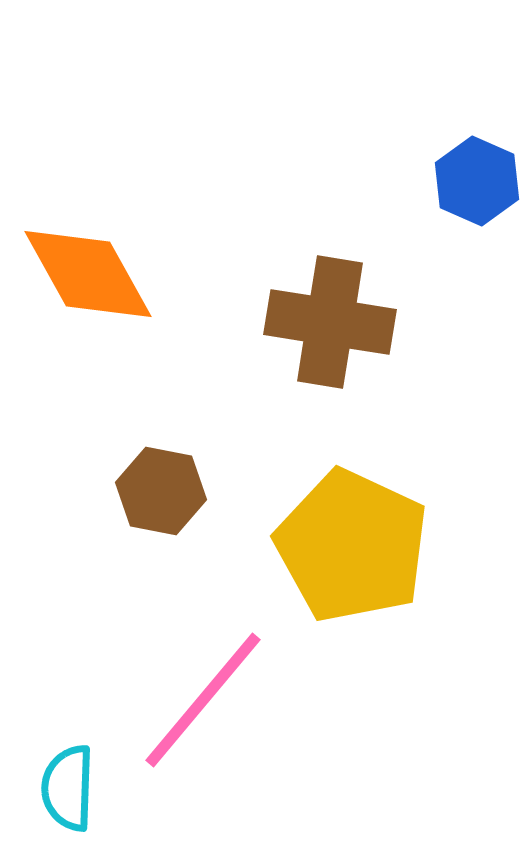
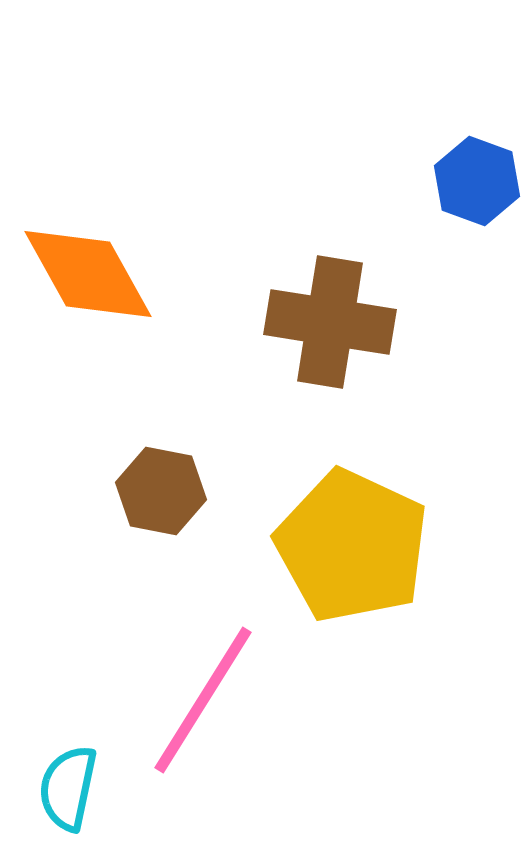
blue hexagon: rotated 4 degrees counterclockwise
pink line: rotated 8 degrees counterclockwise
cyan semicircle: rotated 10 degrees clockwise
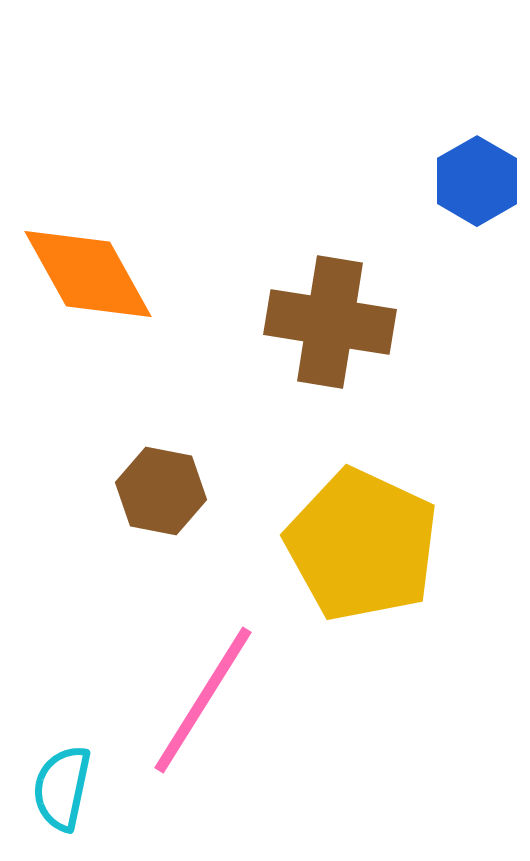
blue hexagon: rotated 10 degrees clockwise
yellow pentagon: moved 10 px right, 1 px up
cyan semicircle: moved 6 px left
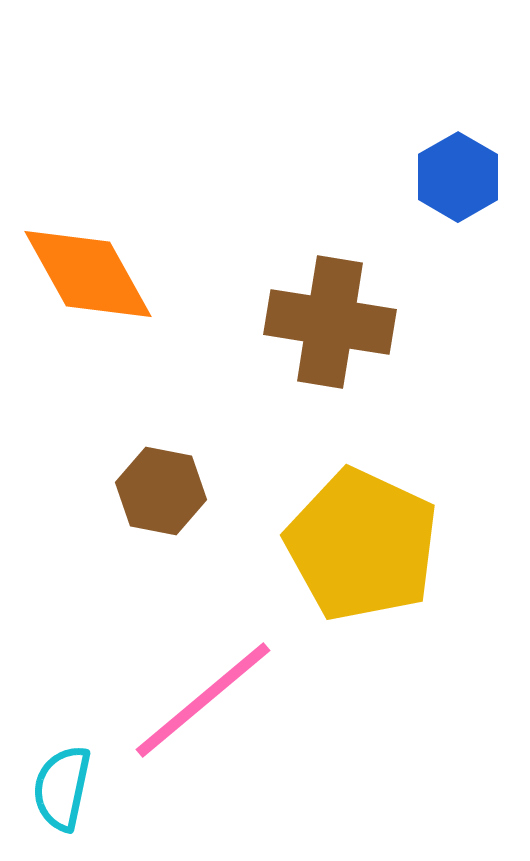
blue hexagon: moved 19 px left, 4 px up
pink line: rotated 18 degrees clockwise
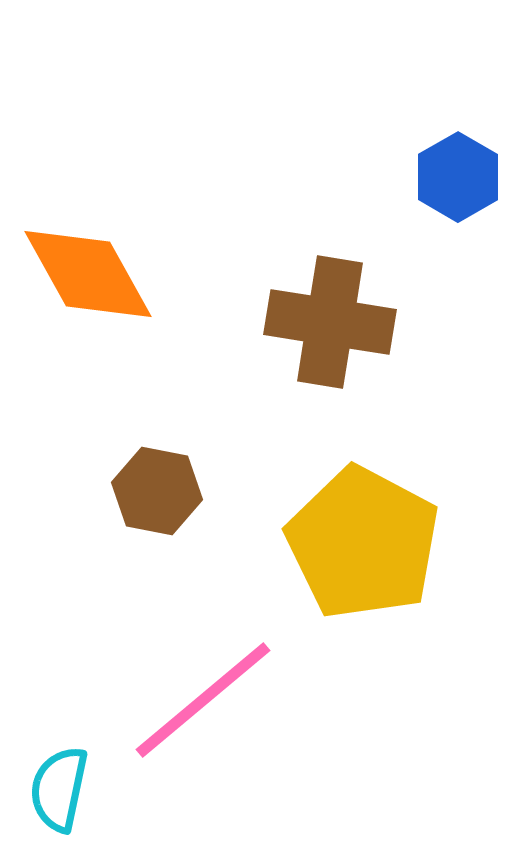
brown hexagon: moved 4 px left
yellow pentagon: moved 1 px right, 2 px up; rotated 3 degrees clockwise
cyan semicircle: moved 3 px left, 1 px down
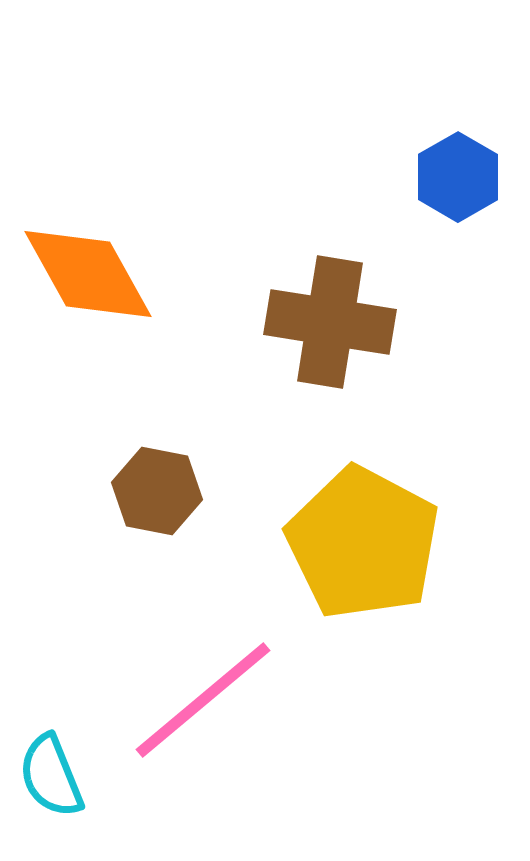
cyan semicircle: moved 8 px left, 13 px up; rotated 34 degrees counterclockwise
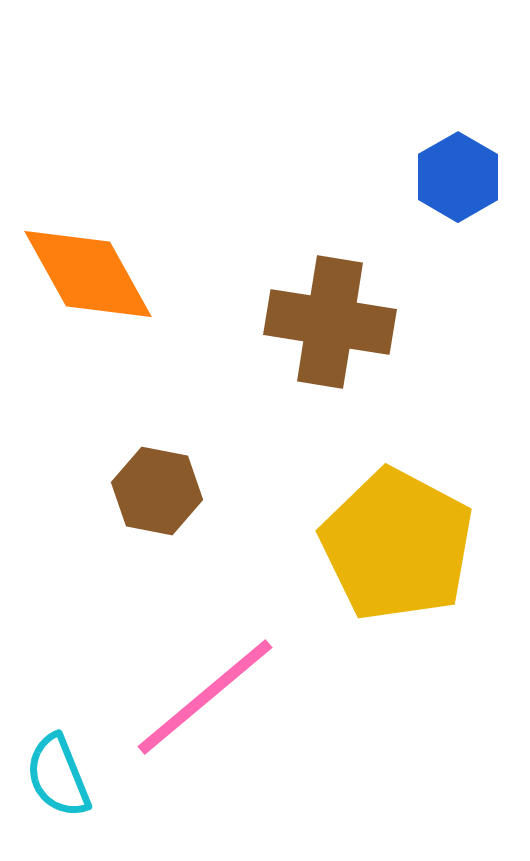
yellow pentagon: moved 34 px right, 2 px down
pink line: moved 2 px right, 3 px up
cyan semicircle: moved 7 px right
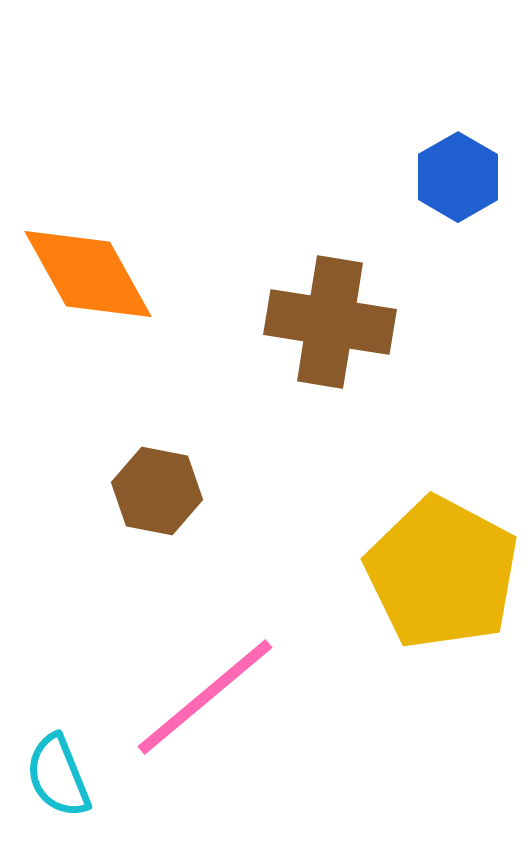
yellow pentagon: moved 45 px right, 28 px down
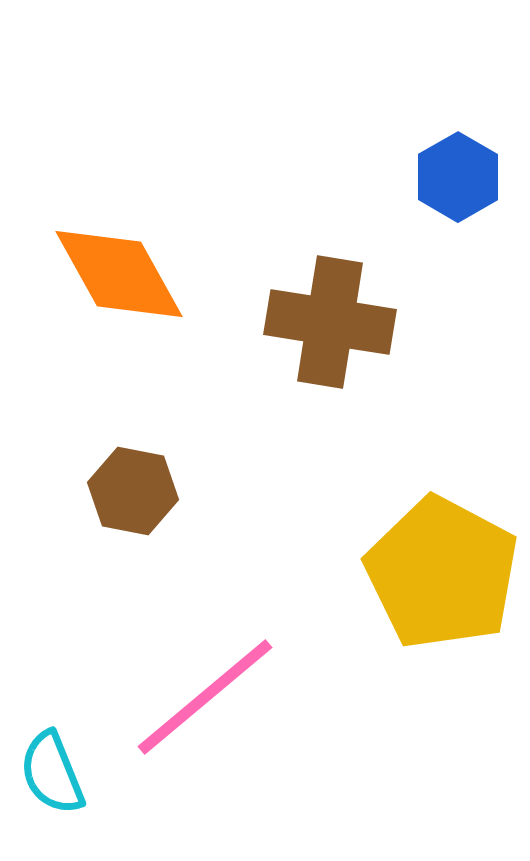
orange diamond: moved 31 px right
brown hexagon: moved 24 px left
cyan semicircle: moved 6 px left, 3 px up
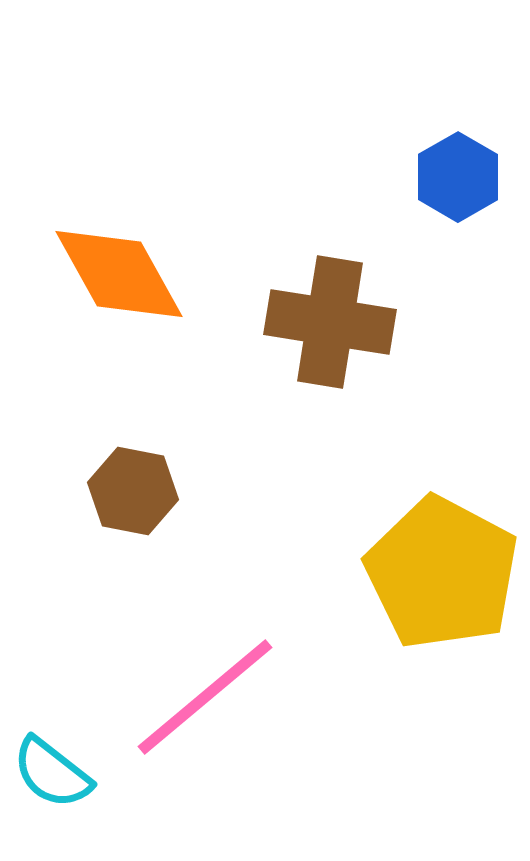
cyan semicircle: rotated 30 degrees counterclockwise
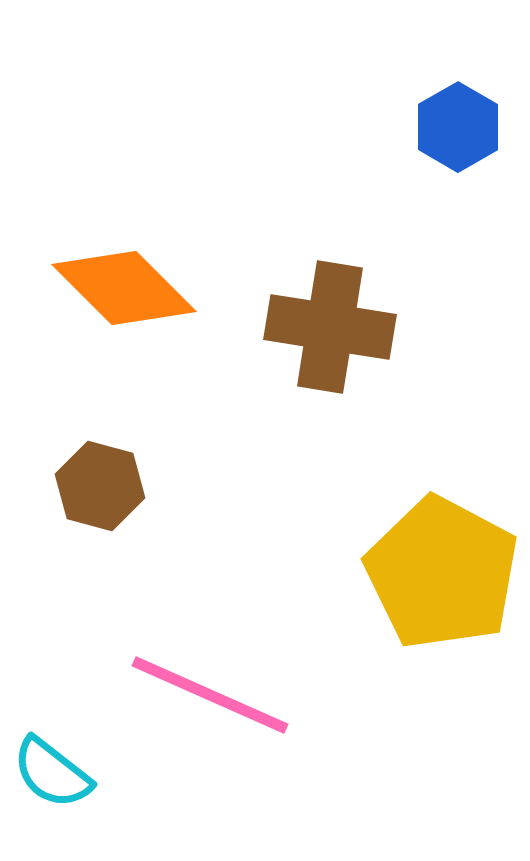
blue hexagon: moved 50 px up
orange diamond: moved 5 px right, 14 px down; rotated 16 degrees counterclockwise
brown cross: moved 5 px down
brown hexagon: moved 33 px left, 5 px up; rotated 4 degrees clockwise
pink line: moved 5 px right, 2 px up; rotated 64 degrees clockwise
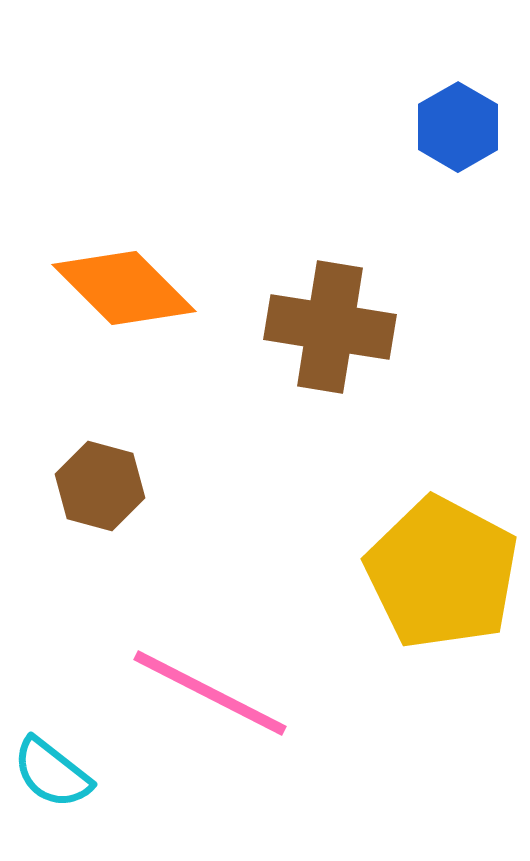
pink line: moved 2 px up; rotated 3 degrees clockwise
